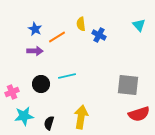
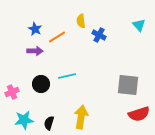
yellow semicircle: moved 3 px up
cyan star: moved 4 px down
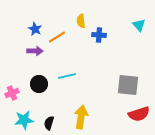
blue cross: rotated 24 degrees counterclockwise
black circle: moved 2 px left
pink cross: moved 1 px down
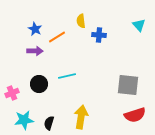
red semicircle: moved 4 px left, 1 px down
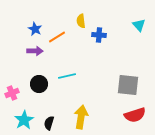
cyan star: rotated 24 degrees counterclockwise
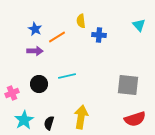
red semicircle: moved 4 px down
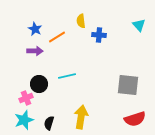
pink cross: moved 14 px right, 5 px down
cyan star: rotated 12 degrees clockwise
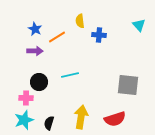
yellow semicircle: moved 1 px left
cyan line: moved 3 px right, 1 px up
black circle: moved 2 px up
pink cross: rotated 24 degrees clockwise
red semicircle: moved 20 px left
